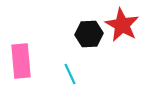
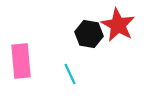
red star: moved 4 px left
black hexagon: rotated 12 degrees clockwise
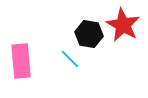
red star: moved 5 px right
cyan line: moved 15 px up; rotated 20 degrees counterclockwise
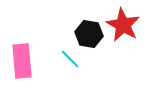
pink rectangle: moved 1 px right
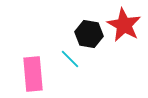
red star: moved 1 px right
pink rectangle: moved 11 px right, 13 px down
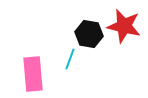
red star: moved 1 px down; rotated 16 degrees counterclockwise
cyan line: rotated 65 degrees clockwise
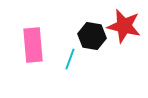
black hexagon: moved 3 px right, 2 px down
pink rectangle: moved 29 px up
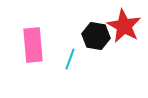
red star: rotated 16 degrees clockwise
black hexagon: moved 4 px right
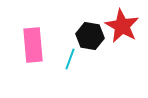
red star: moved 2 px left
black hexagon: moved 6 px left
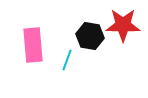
red star: moved 1 px right, 1 px up; rotated 28 degrees counterclockwise
cyan line: moved 3 px left, 1 px down
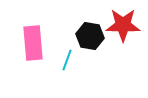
pink rectangle: moved 2 px up
